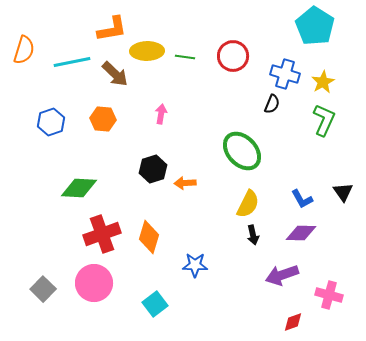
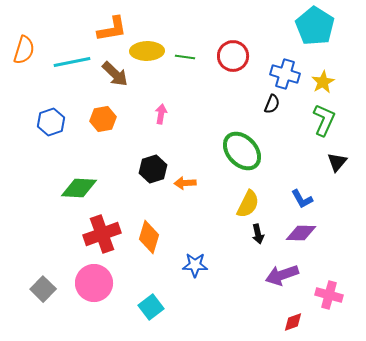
orange hexagon: rotated 15 degrees counterclockwise
black triangle: moved 6 px left, 30 px up; rotated 15 degrees clockwise
black arrow: moved 5 px right, 1 px up
cyan square: moved 4 px left, 3 px down
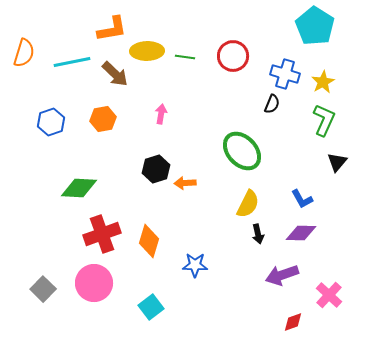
orange semicircle: moved 3 px down
black hexagon: moved 3 px right
orange diamond: moved 4 px down
pink cross: rotated 28 degrees clockwise
